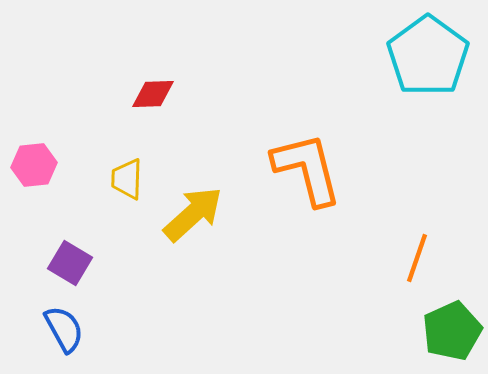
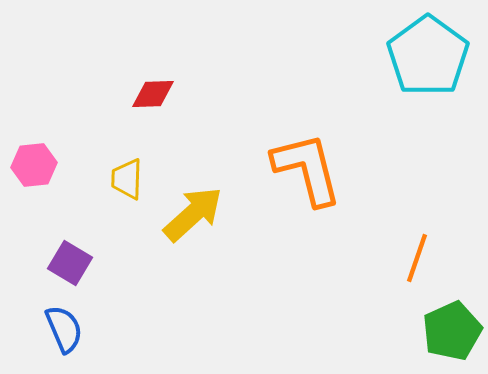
blue semicircle: rotated 6 degrees clockwise
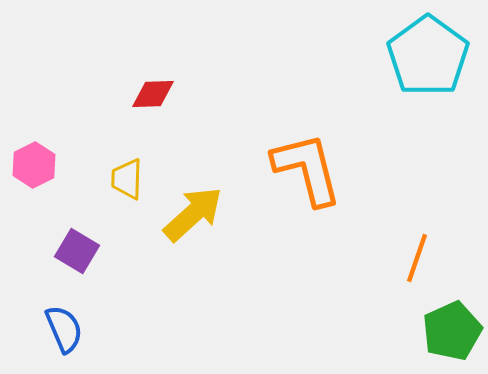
pink hexagon: rotated 21 degrees counterclockwise
purple square: moved 7 px right, 12 px up
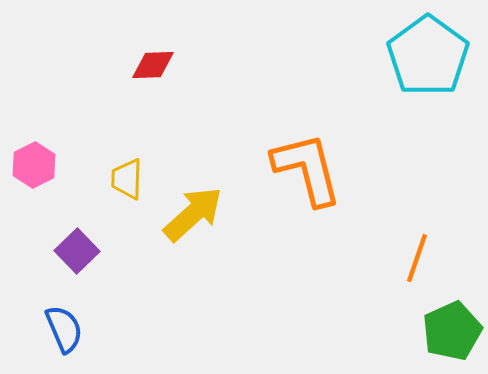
red diamond: moved 29 px up
purple square: rotated 15 degrees clockwise
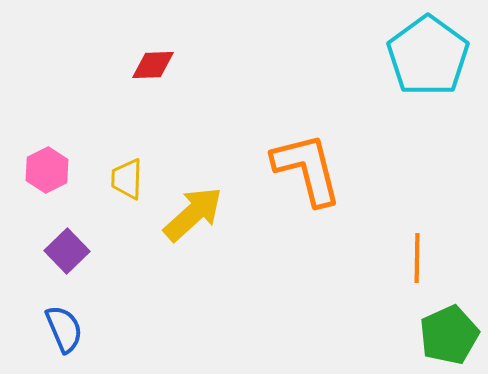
pink hexagon: moved 13 px right, 5 px down
purple square: moved 10 px left
orange line: rotated 18 degrees counterclockwise
green pentagon: moved 3 px left, 4 px down
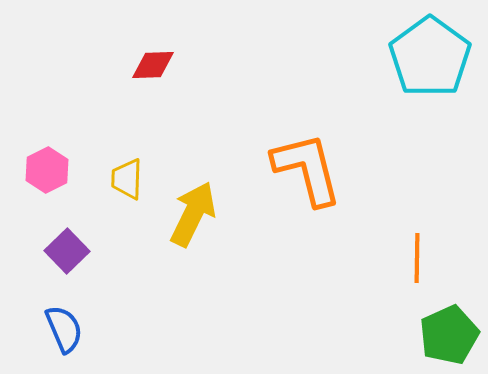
cyan pentagon: moved 2 px right, 1 px down
yellow arrow: rotated 22 degrees counterclockwise
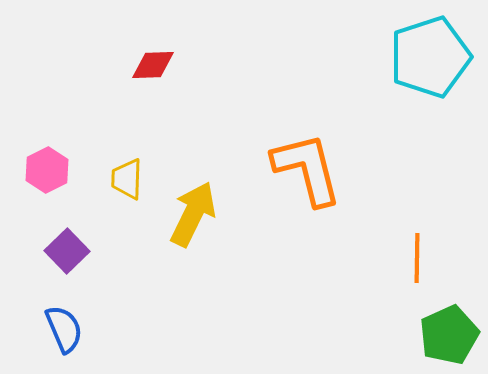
cyan pentagon: rotated 18 degrees clockwise
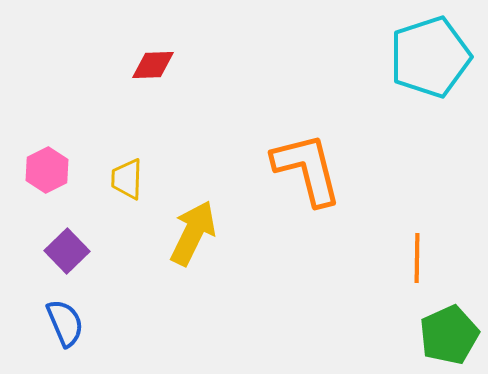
yellow arrow: moved 19 px down
blue semicircle: moved 1 px right, 6 px up
